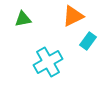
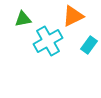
cyan rectangle: moved 1 px right, 4 px down
cyan cross: moved 21 px up
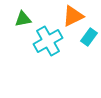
cyan rectangle: moved 8 px up
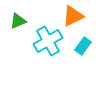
green triangle: moved 5 px left, 2 px down; rotated 12 degrees counterclockwise
cyan rectangle: moved 6 px left, 9 px down
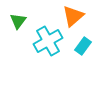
orange triangle: rotated 15 degrees counterclockwise
green triangle: rotated 30 degrees counterclockwise
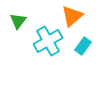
orange triangle: moved 1 px left
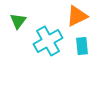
orange triangle: moved 5 px right; rotated 15 degrees clockwise
cyan rectangle: moved 1 px left; rotated 42 degrees counterclockwise
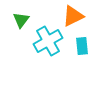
orange triangle: moved 4 px left
green triangle: moved 3 px right, 1 px up
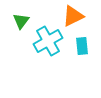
green triangle: moved 1 px down
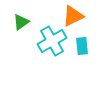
green triangle: moved 1 px down; rotated 18 degrees clockwise
cyan cross: moved 4 px right
